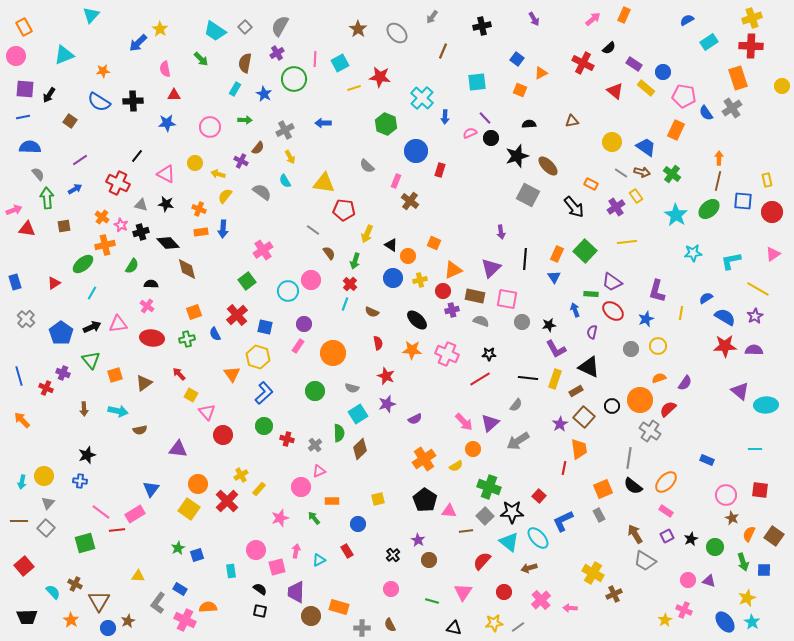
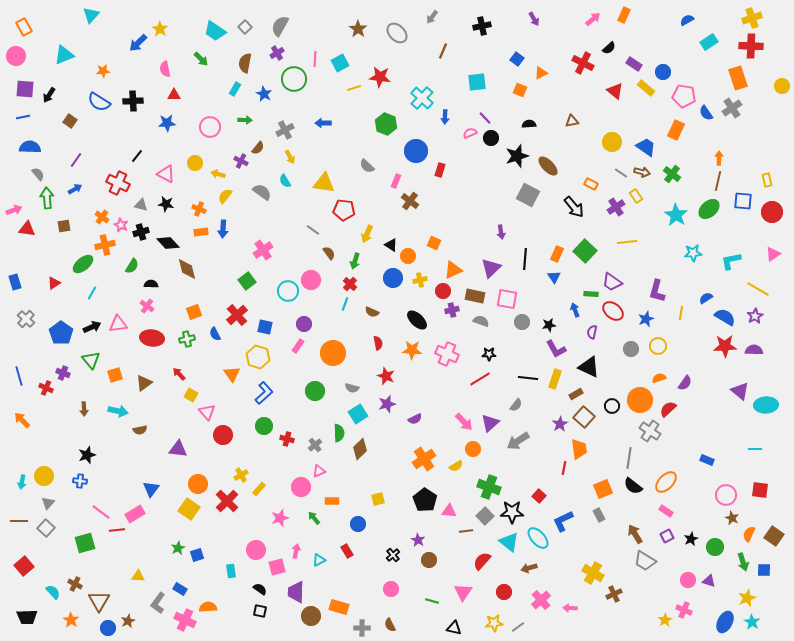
purple line at (80, 160): moved 4 px left; rotated 21 degrees counterclockwise
brown rectangle at (576, 391): moved 3 px down
blue ellipse at (725, 622): rotated 65 degrees clockwise
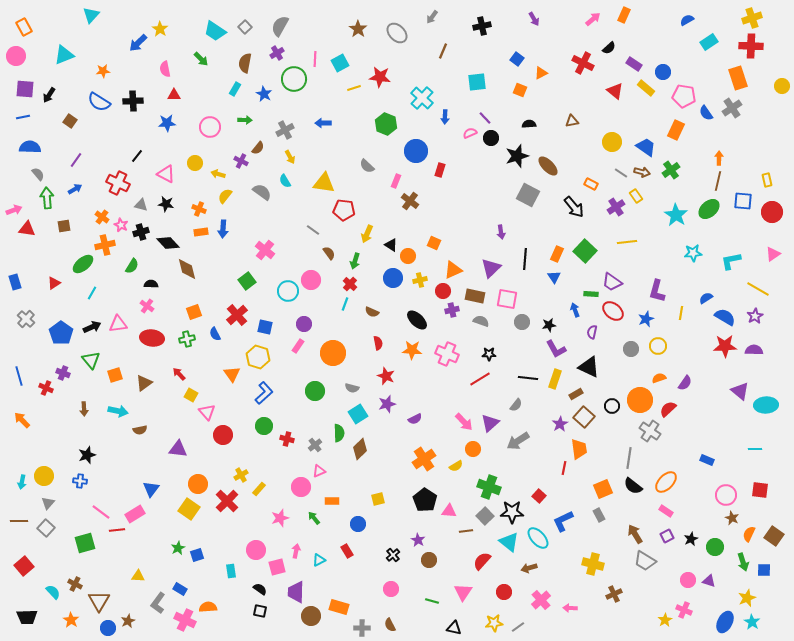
green cross at (672, 174): moved 1 px left, 4 px up; rotated 18 degrees clockwise
pink cross at (263, 250): moved 2 px right; rotated 18 degrees counterclockwise
yellow cross at (593, 573): moved 9 px up; rotated 15 degrees counterclockwise
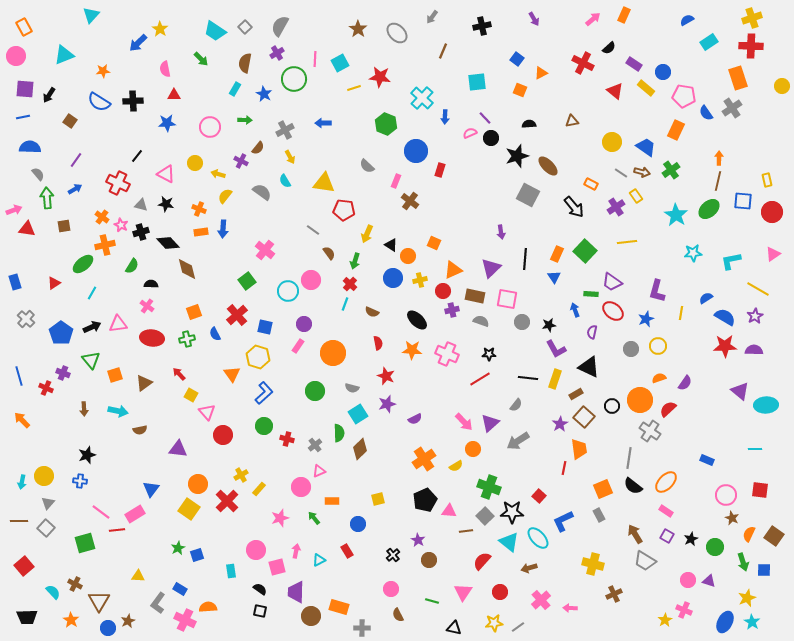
black pentagon at (425, 500): rotated 15 degrees clockwise
purple square at (667, 536): rotated 32 degrees counterclockwise
red circle at (504, 592): moved 4 px left
brown semicircle at (390, 625): moved 8 px right, 10 px up
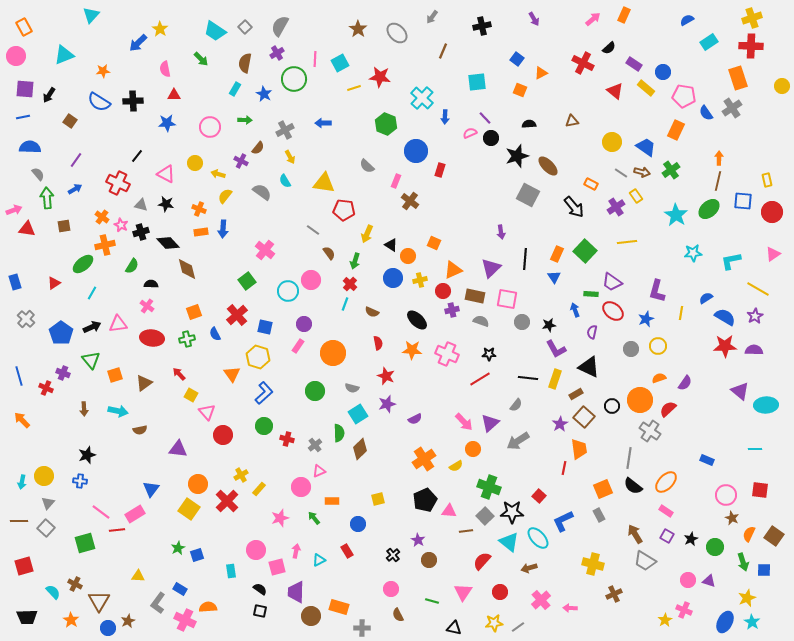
red square at (24, 566): rotated 24 degrees clockwise
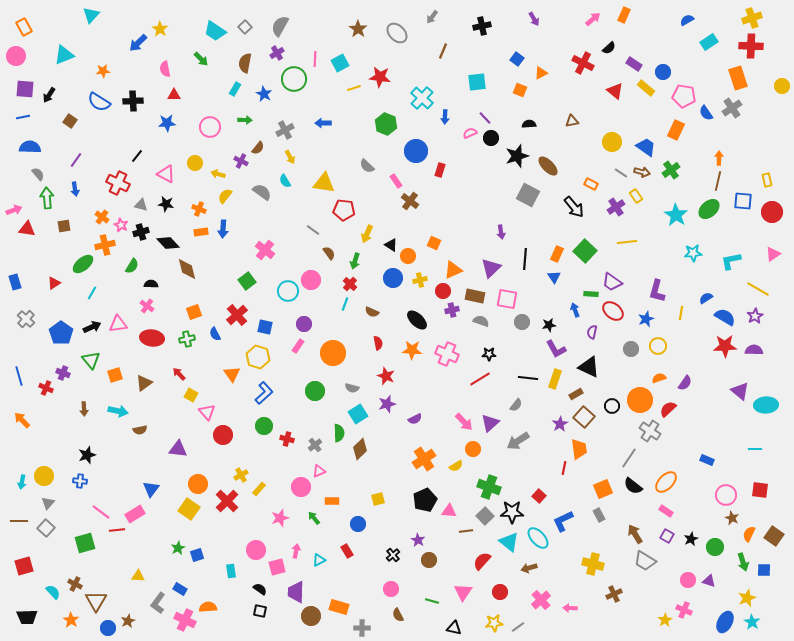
pink rectangle at (396, 181): rotated 56 degrees counterclockwise
blue arrow at (75, 189): rotated 112 degrees clockwise
gray line at (629, 458): rotated 25 degrees clockwise
brown triangle at (99, 601): moved 3 px left
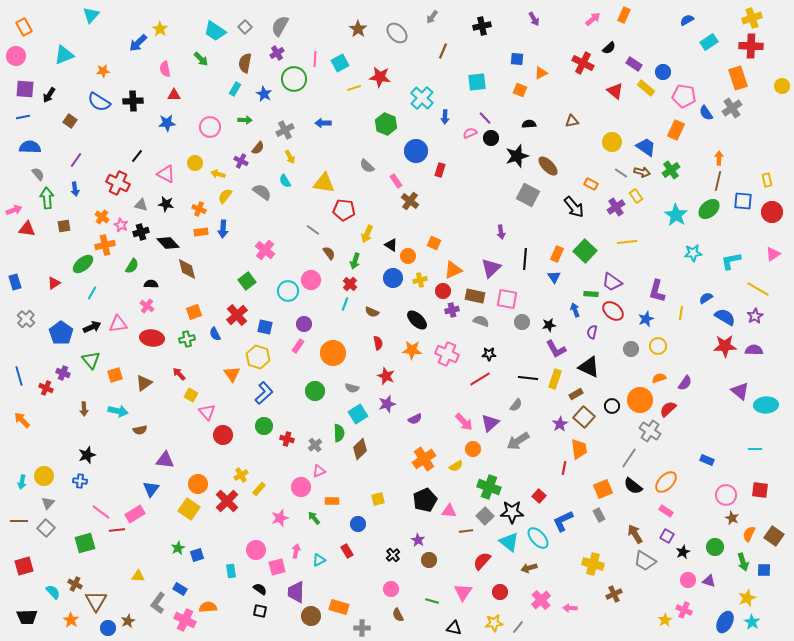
blue square at (517, 59): rotated 32 degrees counterclockwise
purple triangle at (178, 449): moved 13 px left, 11 px down
black star at (691, 539): moved 8 px left, 13 px down
gray line at (518, 627): rotated 16 degrees counterclockwise
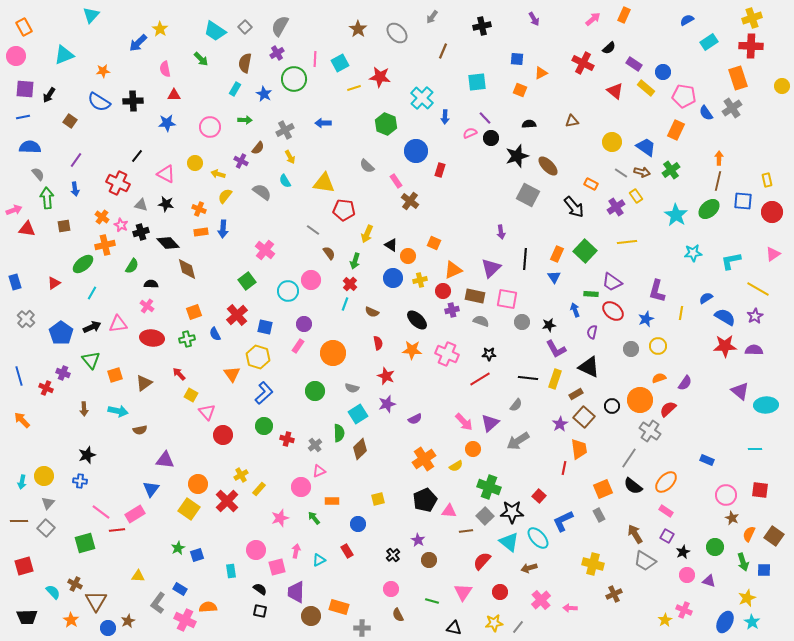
pink circle at (688, 580): moved 1 px left, 5 px up
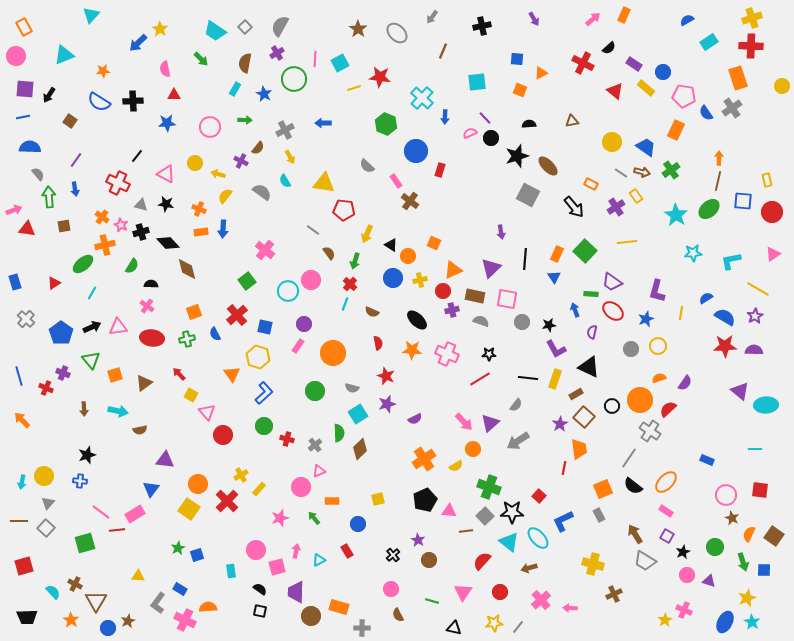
green arrow at (47, 198): moved 2 px right, 1 px up
pink triangle at (118, 324): moved 3 px down
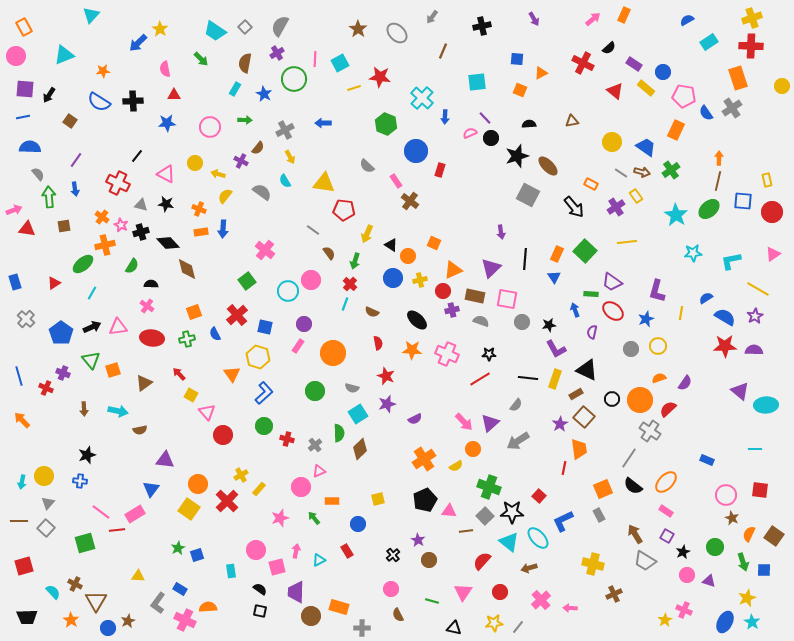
black triangle at (589, 367): moved 2 px left, 3 px down
orange square at (115, 375): moved 2 px left, 5 px up
black circle at (612, 406): moved 7 px up
